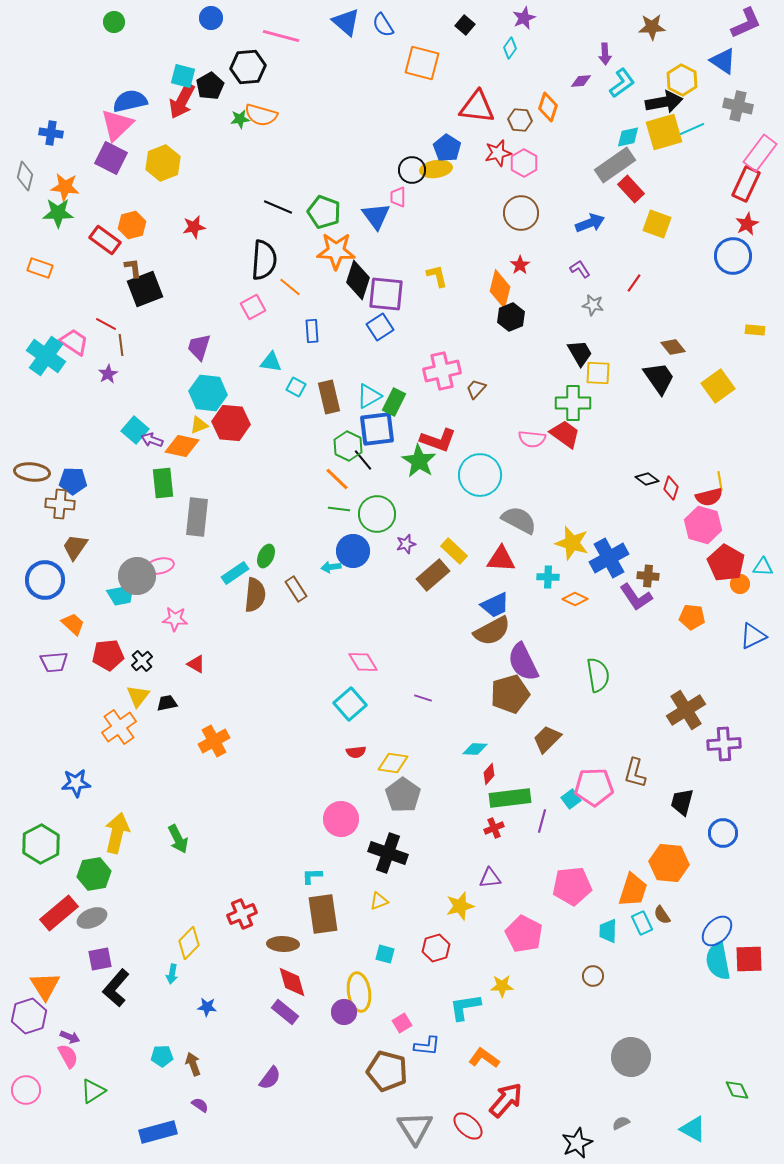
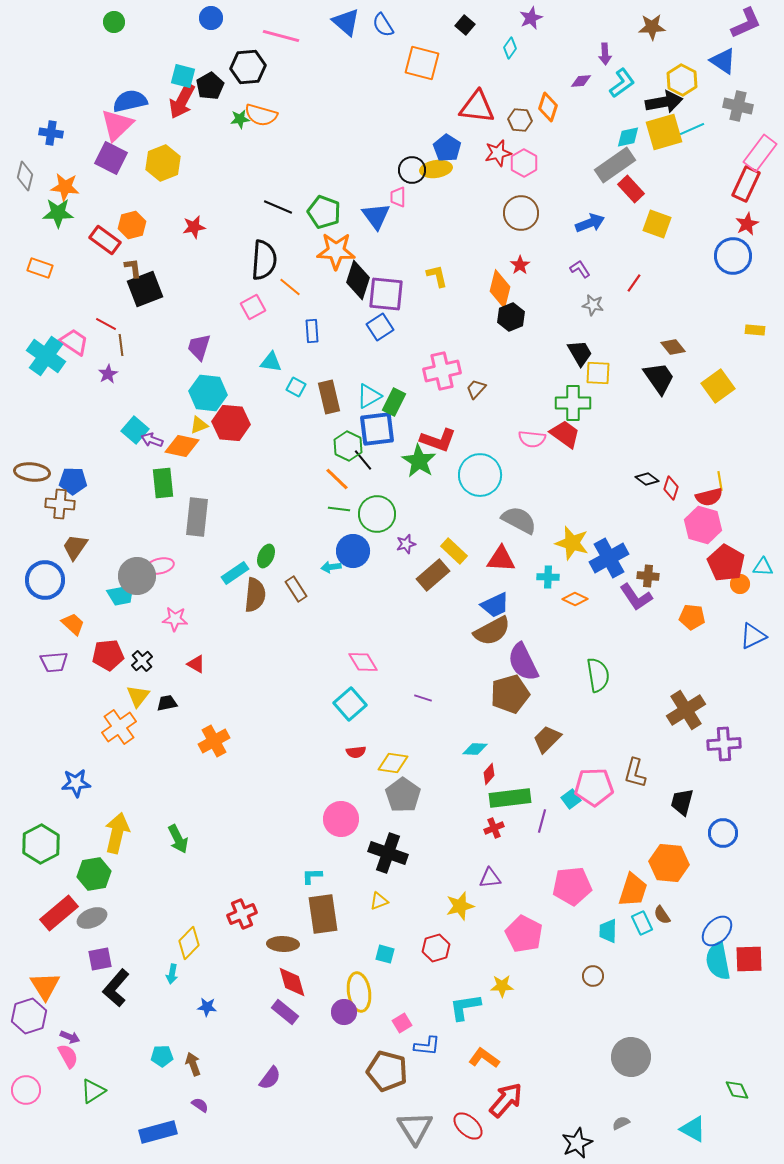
purple star at (524, 18): moved 7 px right
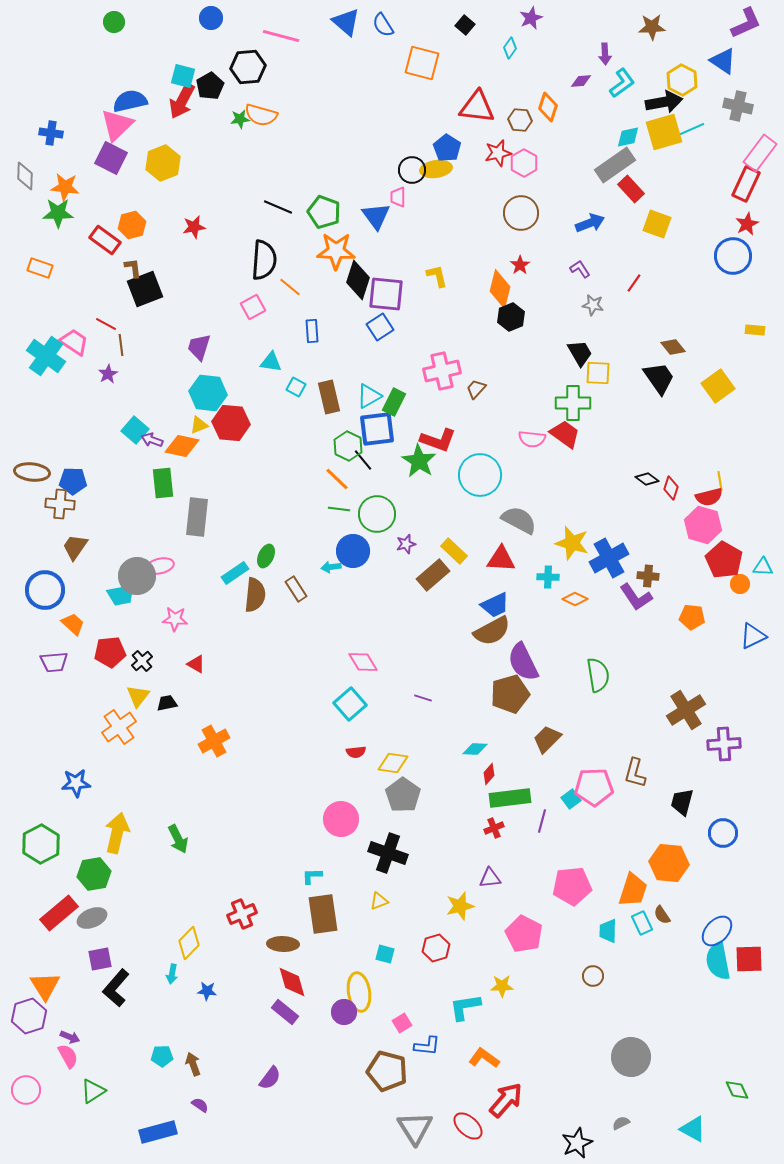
gray diamond at (25, 176): rotated 12 degrees counterclockwise
red pentagon at (726, 563): moved 2 px left, 3 px up
blue circle at (45, 580): moved 10 px down
red pentagon at (108, 655): moved 2 px right, 3 px up
blue star at (207, 1007): moved 16 px up
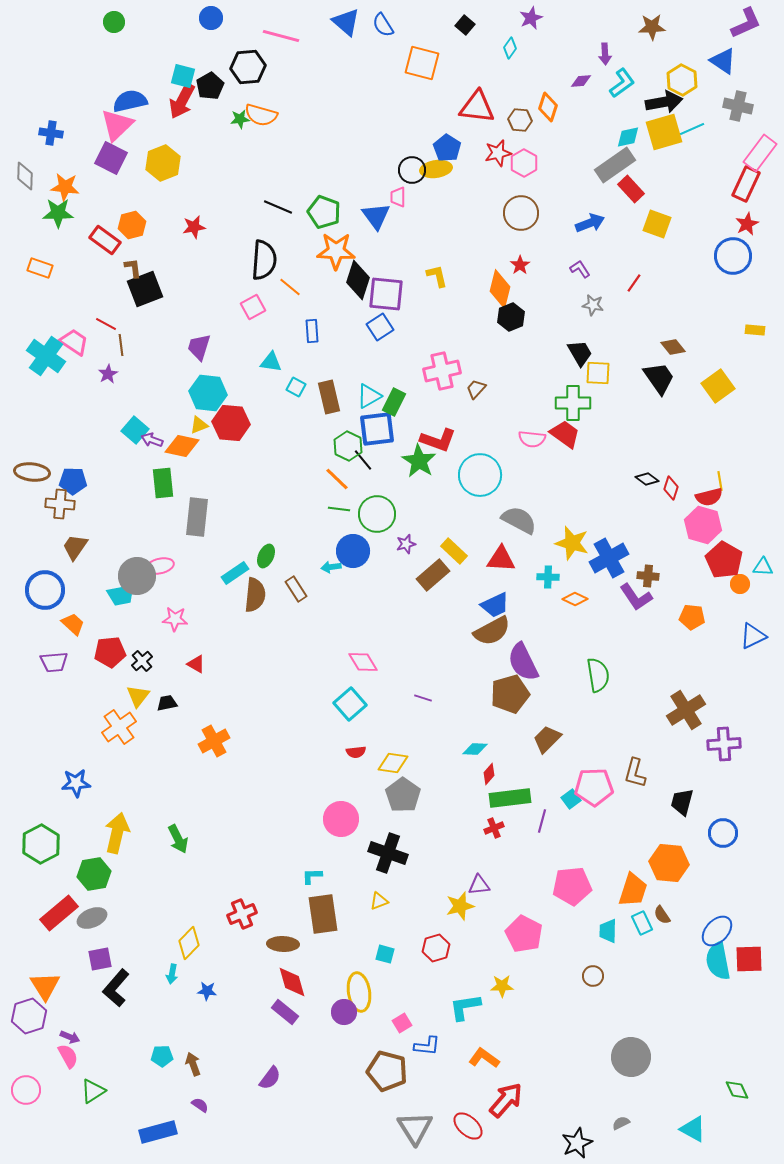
purple triangle at (490, 878): moved 11 px left, 7 px down
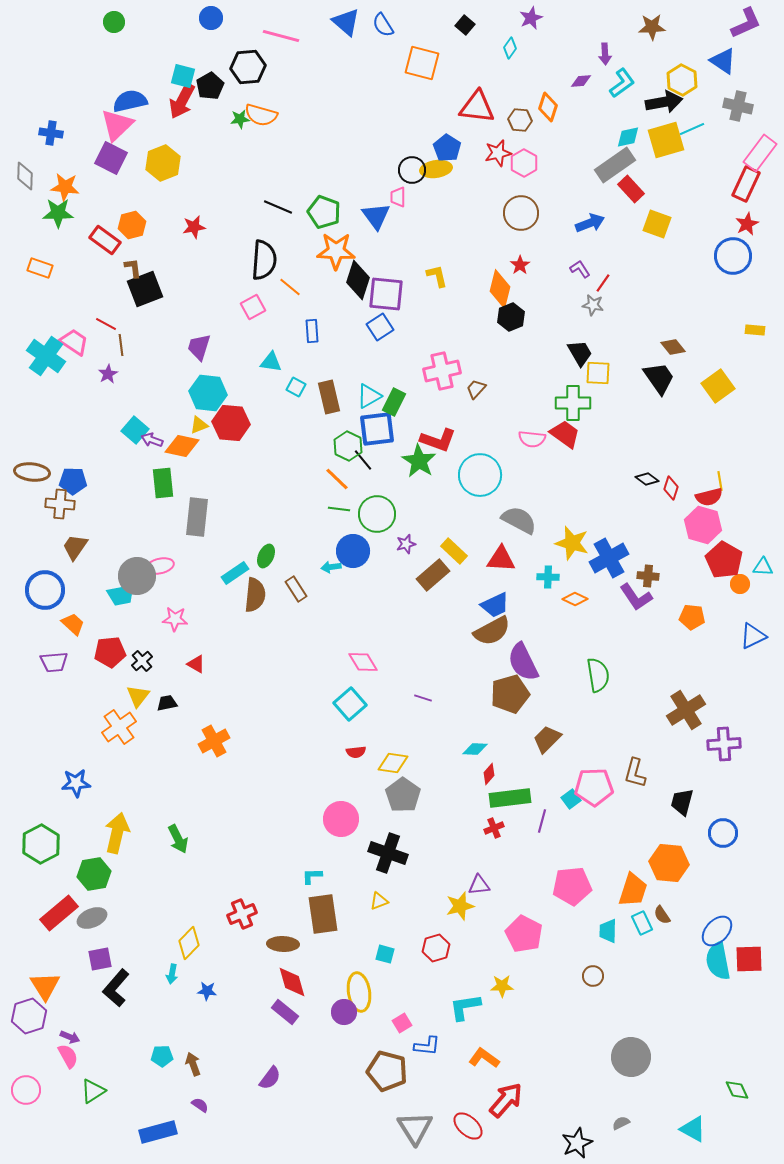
yellow square at (664, 132): moved 2 px right, 8 px down
red line at (634, 283): moved 31 px left
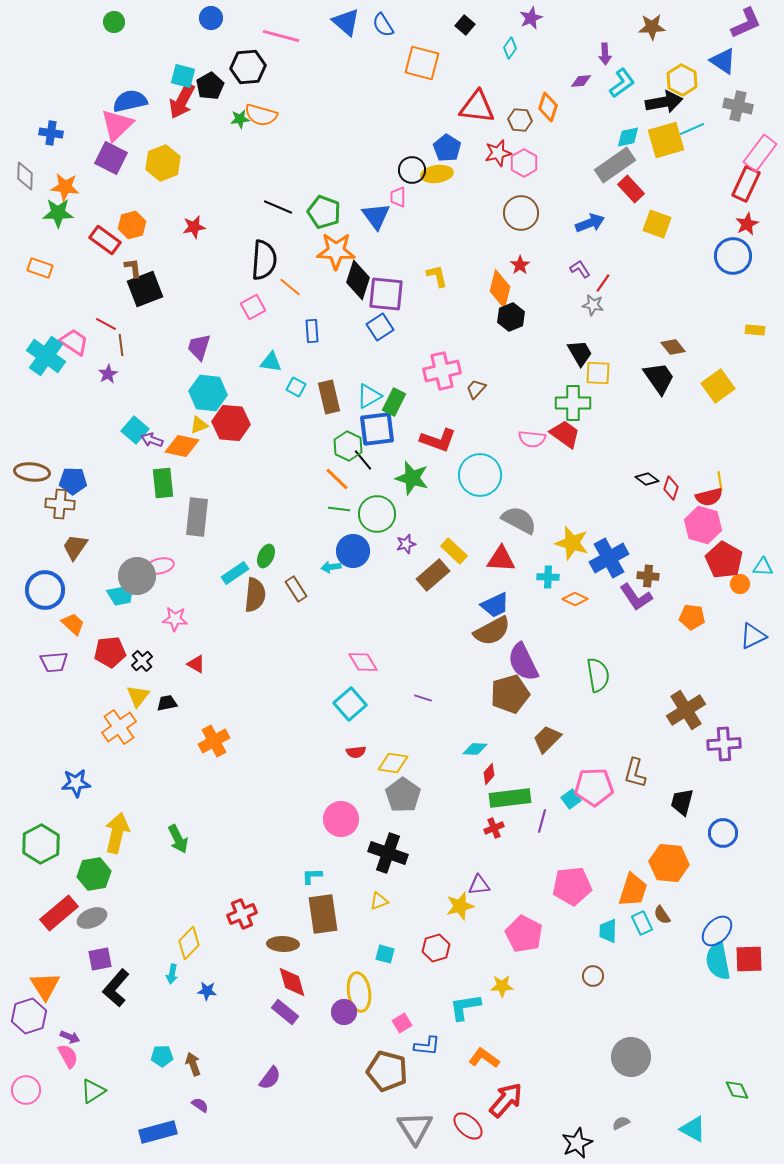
yellow ellipse at (436, 169): moved 1 px right, 5 px down
green star at (419, 461): moved 7 px left, 17 px down; rotated 16 degrees counterclockwise
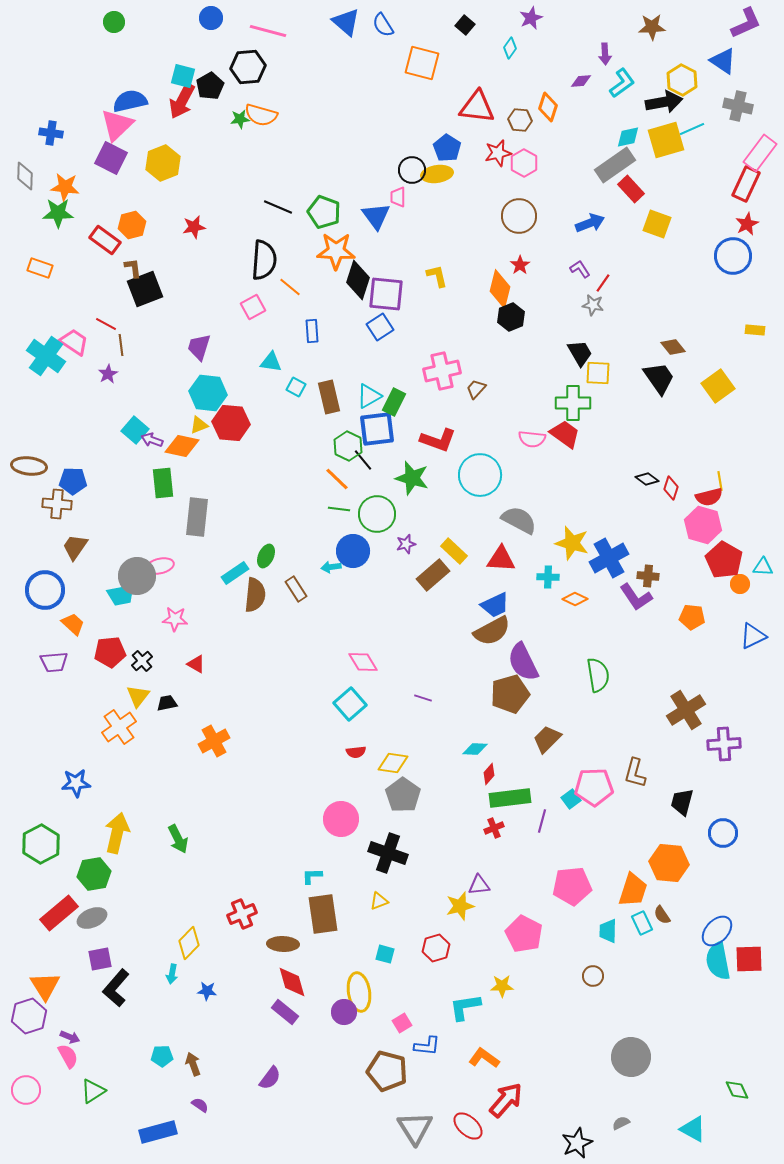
pink line at (281, 36): moved 13 px left, 5 px up
brown circle at (521, 213): moved 2 px left, 3 px down
brown ellipse at (32, 472): moved 3 px left, 6 px up
brown cross at (60, 504): moved 3 px left
